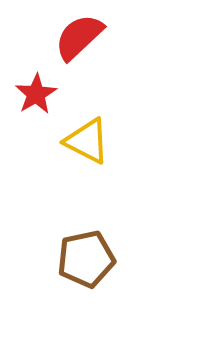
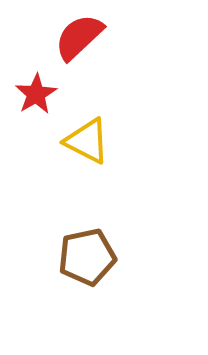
brown pentagon: moved 1 px right, 2 px up
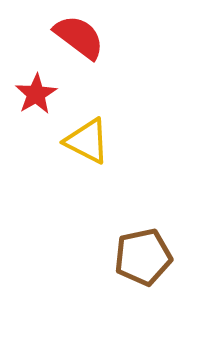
red semicircle: rotated 80 degrees clockwise
brown pentagon: moved 56 px right
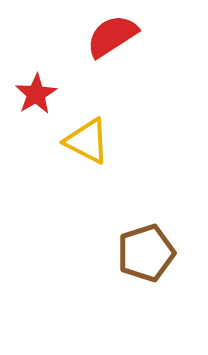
red semicircle: moved 33 px right, 1 px up; rotated 70 degrees counterclockwise
brown pentagon: moved 3 px right, 4 px up; rotated 6 degrees counterclockwise
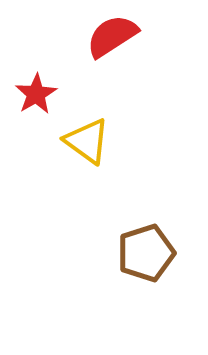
yellow triangle: rotated 9 degrees clockwise
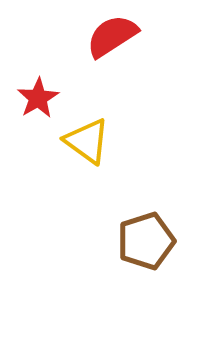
red star: moved 2 px right, 4 px down
brown pentagon: moved 12 px up
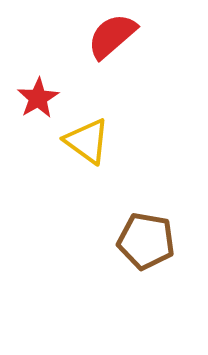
red semicircle: rotated 8 degrees counterclockwise
brown pentagon: rotated 28 degrees clockwise
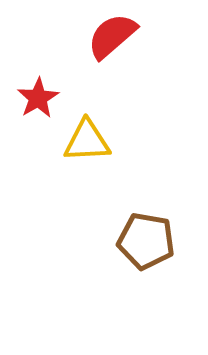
yellow triangle: rotated 39 degrees counterclockwise
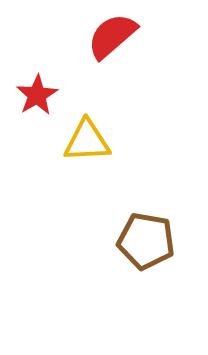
red star: moved 1 px left, 3 px up
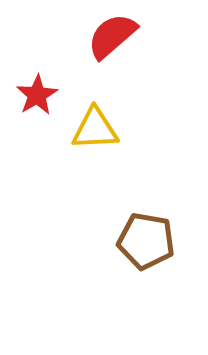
yellow triangle: moved 8 px right, 12 px up
